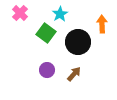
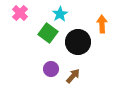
green square: moved 2 px right
purple circle: moved 4 px right, 1 px up
brown arrow: moved 1 px left, 2 px down
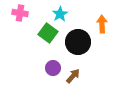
pink cross: rotated 35 degrees counterclockwise
purple circle: moved 2 px right, 1 px up
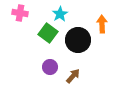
black circle: moved 2 px up
purple circle: moved 3 px left, 1 px up
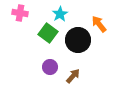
orange arrow: moved 3 px left; rotated 36 degrees counterclockwise
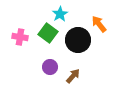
pink cross: moved 24 px down
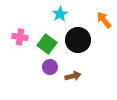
orange arrow: moved 5 px right, 4 px up
green square: moved 1 px left, 11 px down
brown arrow: rotated 35 degrees clockwise
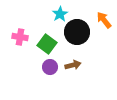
black circle: moved 1 px left, 8 px up
brown arrow: moved 11 px up
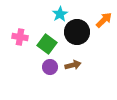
orange arrow: rotated 84 degrees clockwise
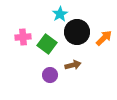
orange arrow: moved 18 px down
pink cross: moved 3 px right; rotated 14 degrees counterclockwise
purple circle: moved 8 px down
